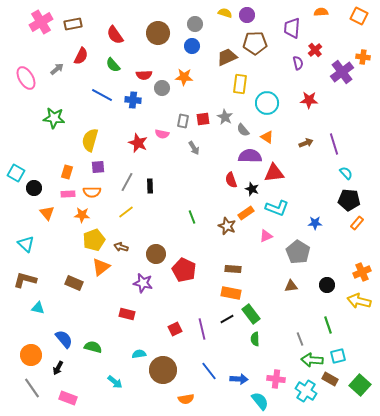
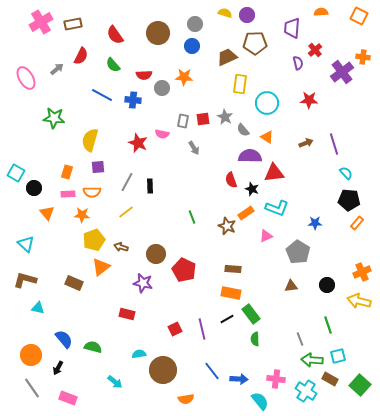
blue line at (209, 371): moved 3 px right
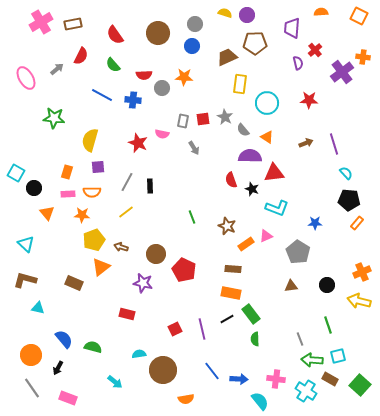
orange rectangle at (246, 213): moved 31 px down
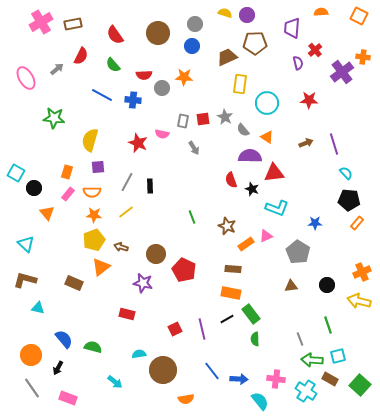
pink rectangle at (68, 194): rotated 48 degrees counterclockwise
orange star at (82, 215): moved 12 px right
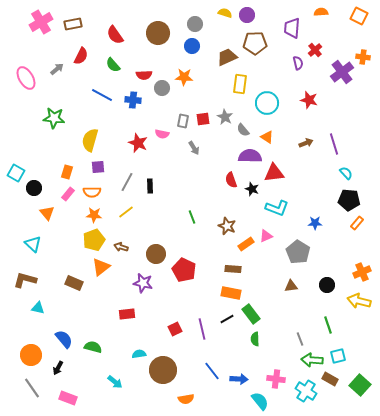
red star at (309, 100): rotated 12 degrees clockwise
cyan triangle at (26, 244): moved 7 px right
red rectangle at (127, 314): rotated 21 degrees counterclockwise
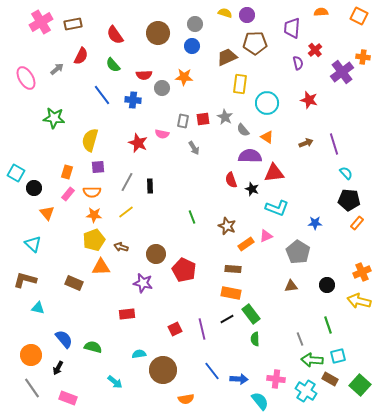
blue line at (102, 95): rotated 25 degrees clockwise
orange triangle at (101, 267): rotated 36 degrees clockwise
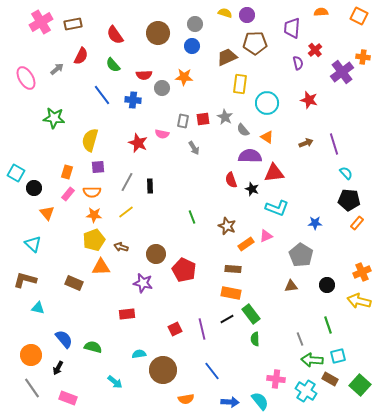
gray pentagon at (298, 252): moved 3 px right, 3 px down
blue arrow at (239, 379): moved 9 px left, 23 px down
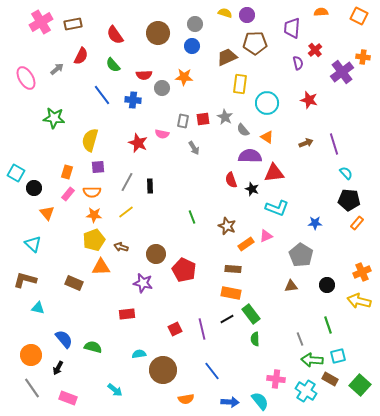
cyan arrow at (115, 382): moved 8 px down
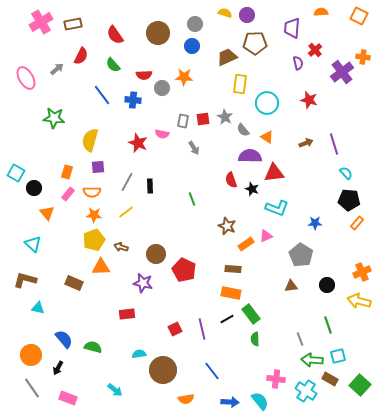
green line at (192, 217): moved 18 px up
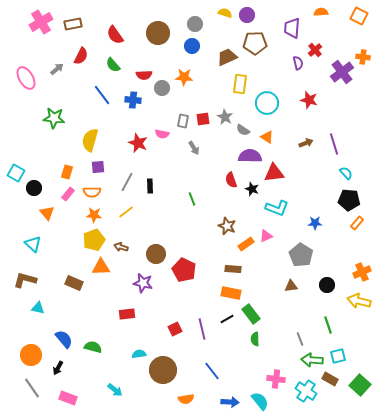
gray semicircle at (243, 130): rotated 16 degrees counterclockwise
